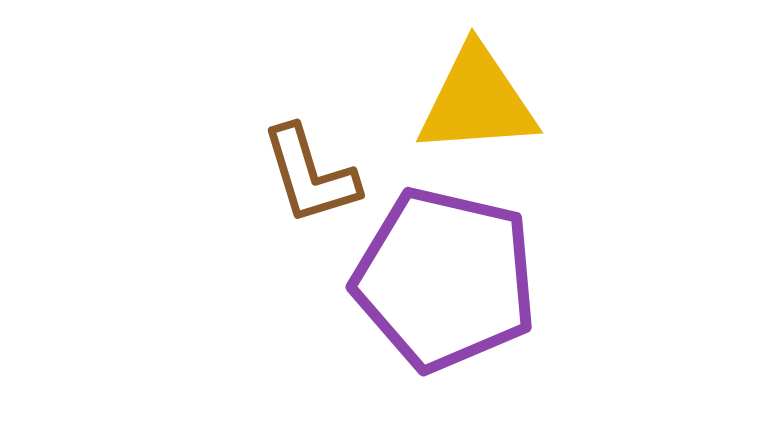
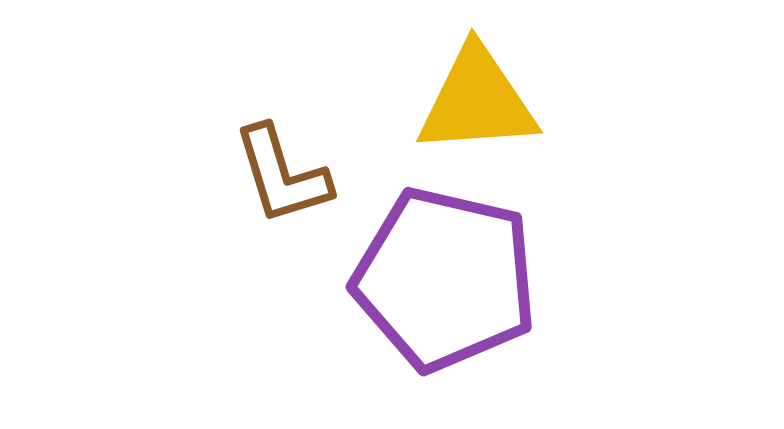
brown L-shape: moved 28 px left
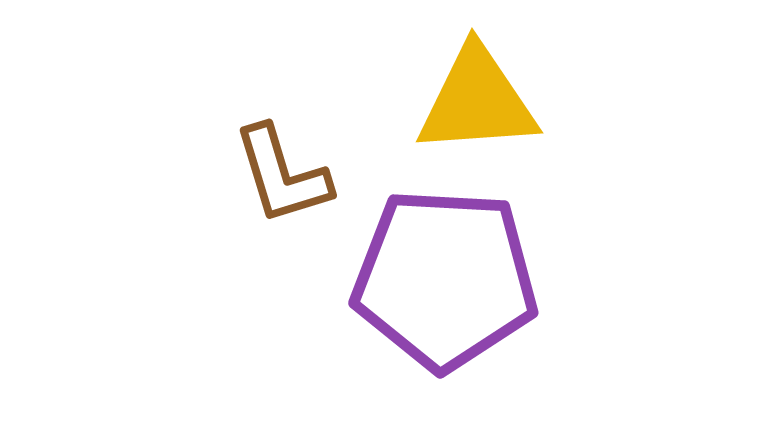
purple pentagon: rotated 10 degrees counterclockwise
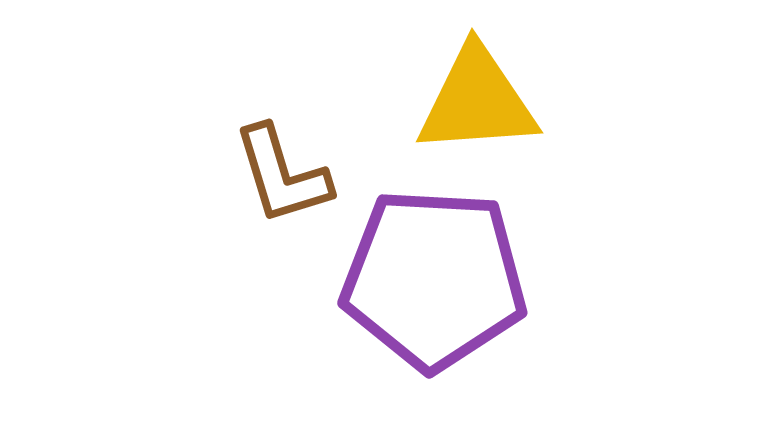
purple pentagon: moved 11 px left
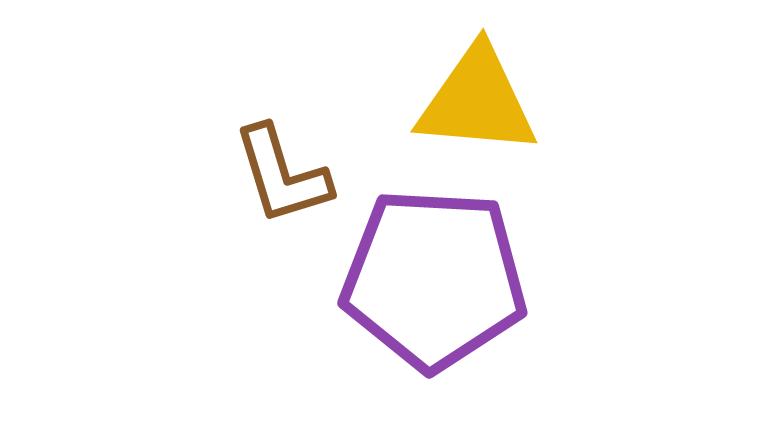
yellow triangle: rotated 9 degrees clockwise
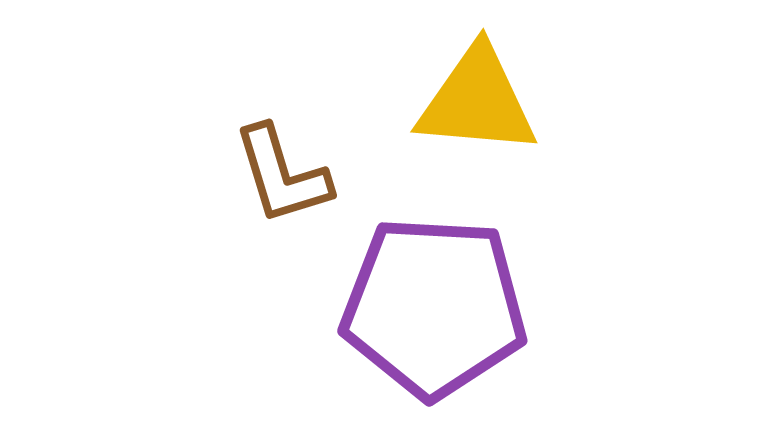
purple pentagon: moved 28 px down
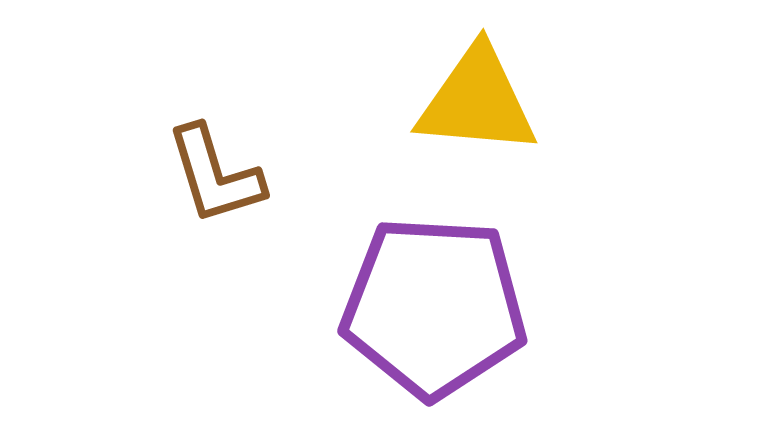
brown L-shape: moved 67 px left
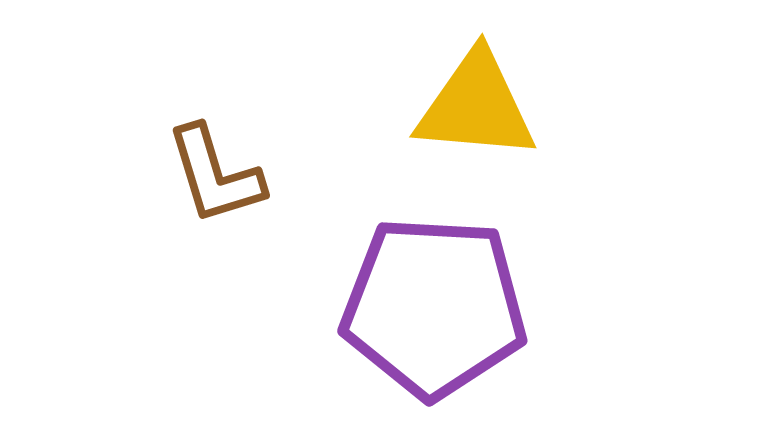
yellow triangle: moved 1 px left, 5 px down
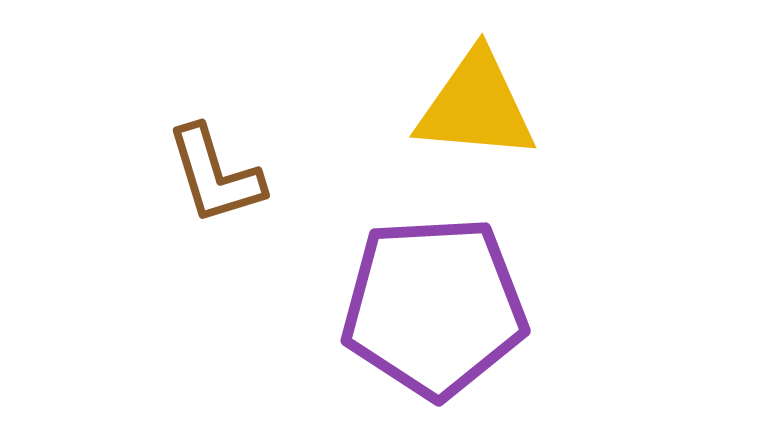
purple pentagon: rotated 6 degrees counterclockwise
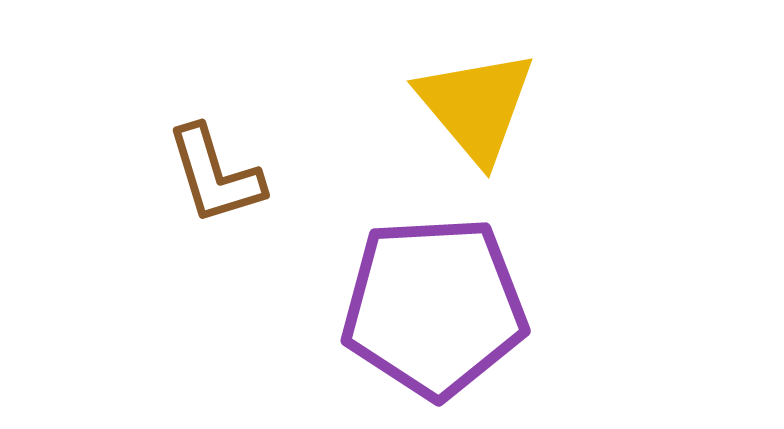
yellow triangle: rotated 45 degrees clockwise
